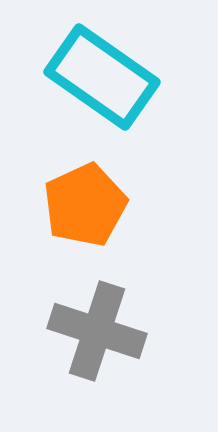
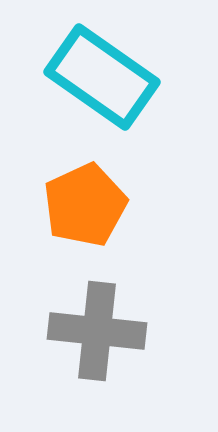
gray cross: rotated 12 degrees counterclockwise
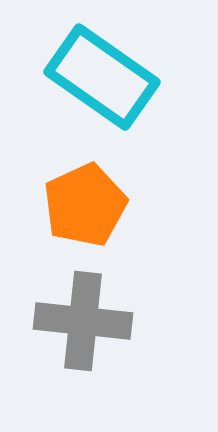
gray cross: moved 14 px left, 10 px up
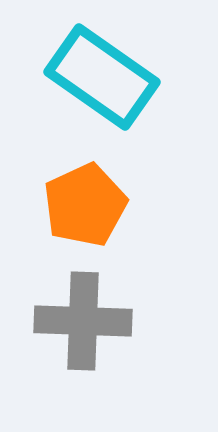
gray cross: rotated 4 degrees counterclockwise
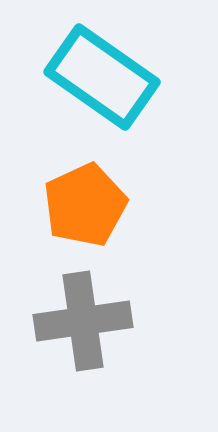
gray cross: rotated 10 degrees counterclockwise
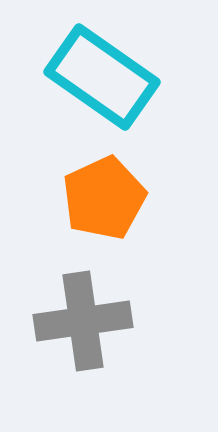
orange pentagon: moved 19 px right, 7 px up
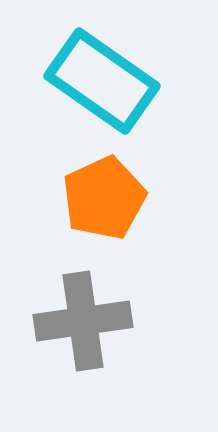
cyan rectangle: moved 4 px down
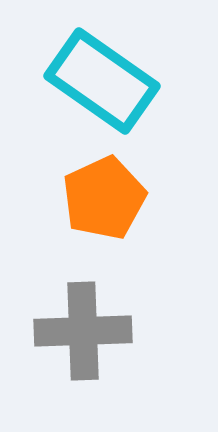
gray cross: moved 10 px down; rotated 6 degrees clockwise
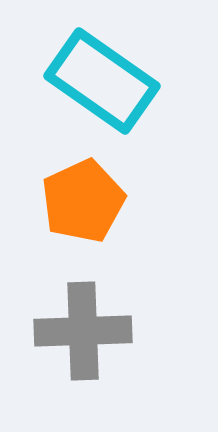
orange pentagon: moved 21 px left, 3 px down
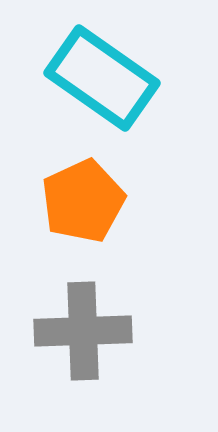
cyan rectangle: moved 3 px up
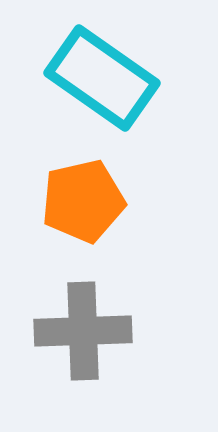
orange pentagon: rotated 12 degrees clockwise
